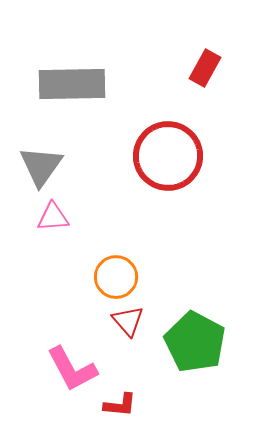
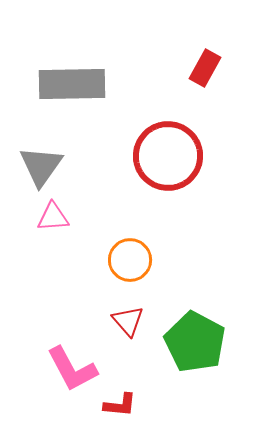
orange circle: moved 14 px right, 17 px up
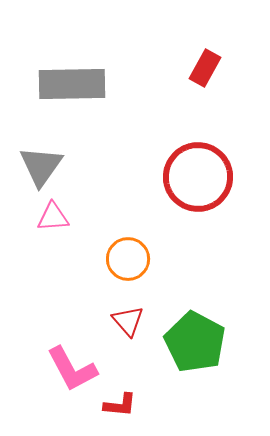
red circle: moved 30 px right, 21 px down
orange circle: moved 2 px left, 1 px up
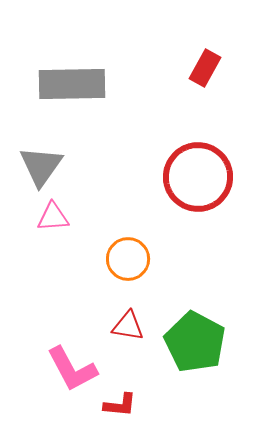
red triangle: moved 5 px down; rotated 40 degrees counterclockwise
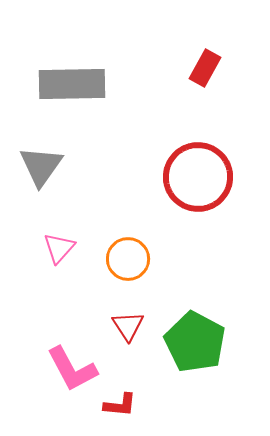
pink triangle: moved 6 px right, 31 px down; rotated 44 degrees counterclockwise
red triangle: rotated 48 degrees clockwise
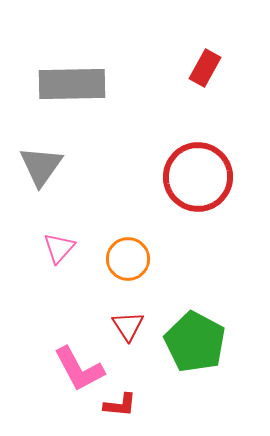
pink L-shape: moved 7 px right
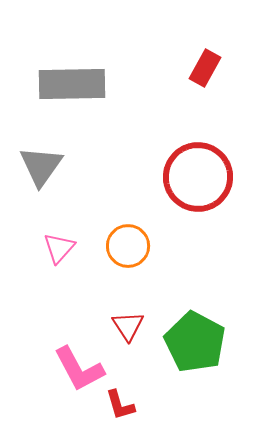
orange circle: moved 13 px up
red L-shape: rotated 68 degrees clockwise
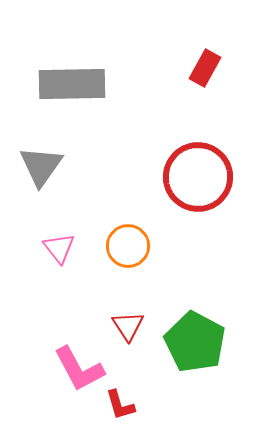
pink triangle: rotated 20 degrees counterclockwise
